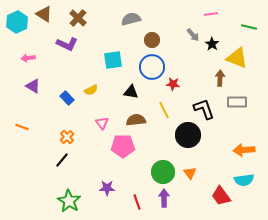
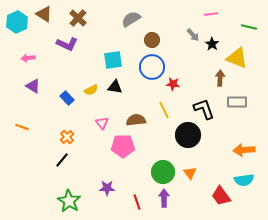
gray semicircle: rotated 18 degrees counterclockwise
black triangle: moved 16 px left, 5 px up
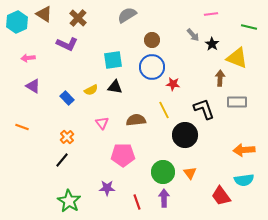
gray semicircle: moved 4 px left, 4 px up
black circle: moved 3 px left
pink pentagon: moved 9 px down
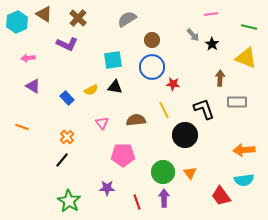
gray semicircle: moved 4 px down
yellow triangle: moved 9 px right
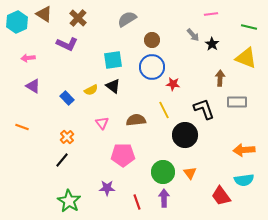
black triangle: moved 2 px left, 1 px up; rotated 28 degrees clockwise
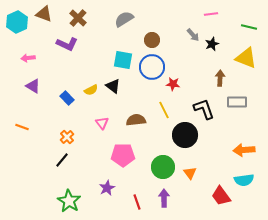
brown triangle: rotated 12 degrees counterclockwise
gray semicircle: moved 3 px left
black star: rotated 16 degrees clockwise
cyan square: moved 10 px right; rotated 18 degrees clockwise
green circle: moved 5 px up
purple star: rotated 28 degrees counterclockwise
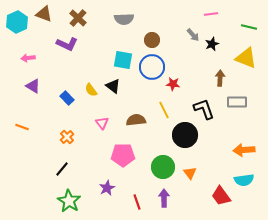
gray semicircle: rotated 150 degrees counterclockwise
yellow semicircle: rotated 80 degrees clockwise
black line: moved 9 px down
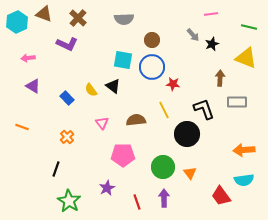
black circle: moved 2 px right, 1 px up
black line: moved 6 px left; rotated 21 degrees counterclockwise
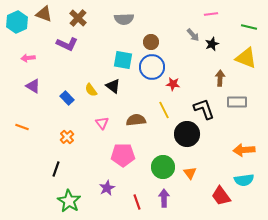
brown circle: moved 1 px left, 2 px down
